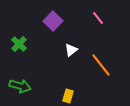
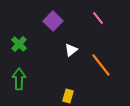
green arrow: moved 1 px left, 7 px up; rotated 105 degrees counterclockwise
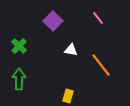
green cross: moved 2 px down
white triangle: rotated 48 degrees clockwise
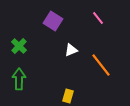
purple square: rotated 12 degrees counterclockwise
white triangle: rotated 32 degrees counterclockwise
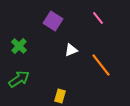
green arrow: rotated 55 degrees clockwise
yellow rectangle: moved 8 px left
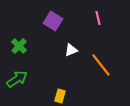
pink line: rotated 24 degrees clockwise
green arrow: moved 2 px left
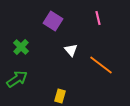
green cross: moved 2 px right, 1 px down
white triangle: rotated 48 degrees counterclockwise
orange line: rotated 15 degrees counterclockwise
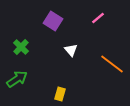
pink line: rotated 64 degrees clockwise
orange line: moved 11 px right, 1 px up
yellow rectangle: moved 2 px up
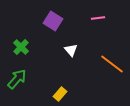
pink line: rotated 32 degrees clockwise
green arrow: rotated 15 degrees counterclockwise
yellow rectangle: rotated 24 degrees clockwise
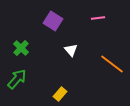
green cross: moved 1 px down
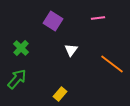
white triangle: rotated 16 degrees clockwise
